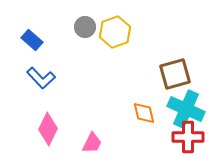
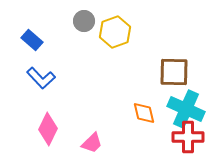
gray circle: moved 1 px left, 6 px up
brown square: moved 1 px left, 2 px up; rotated 16 degrees clockwise
pink trapezoid: rotated 20 degrees clockwise
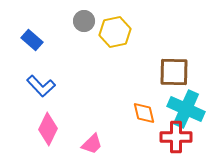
yellow hexagon: rotated 8 degrees clockwise
blue L-shape: moved 8 px down
red cross: moved 12 px left
pink trapezoid: moved 1 px down
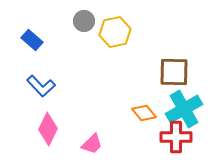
cyan cross: moved 2 px left; rotated 36 degrees clockwise
orange diamond: rotated 25 degrees counterclockwise
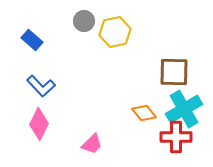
pink diamond: moved 9 px left, 5 px up
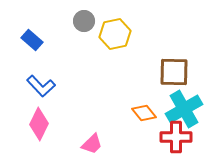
yellow hexagon: moved 2 px down
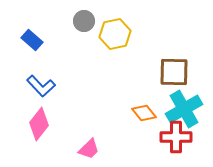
pink diamond: rotated 12 degrees clockwise
pink trapezoid: moved 3 px left, 5 px down
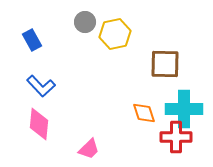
gray circle: moved 1 px right, 1 px down
blue rectangle: rotated 20 degrees clockwise
brown square: moved 9 px left, 8 px up
cyan cross: rotated 30 degrees clockwise
orange diamond: rotated 20 degrees clockwise
pink diamond: rotated 32 degrees counterclockwise
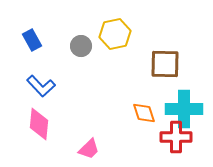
gray circle: moved 4 px left, 24 px down
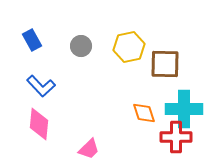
yellow hexagon: moved 14 px right, 13 px down
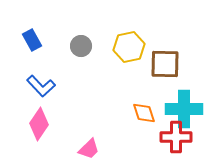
pink diamond: rotated 28 degrees clockwise
